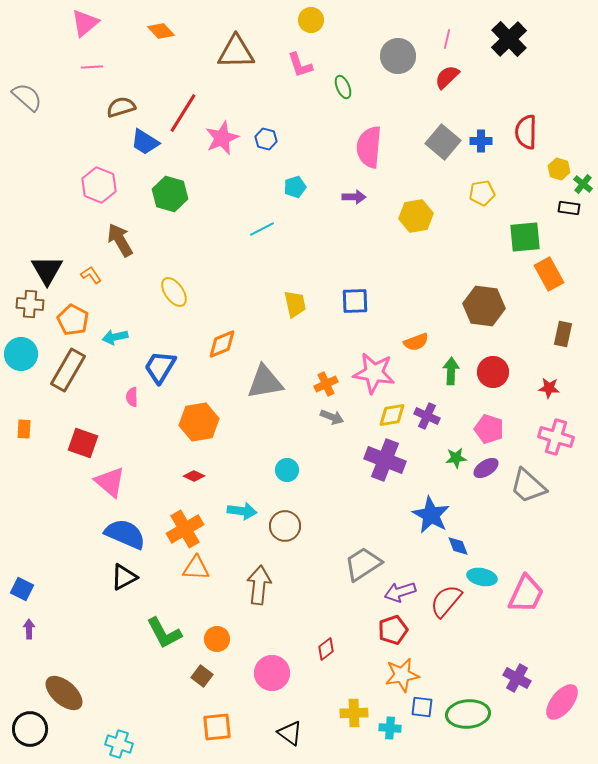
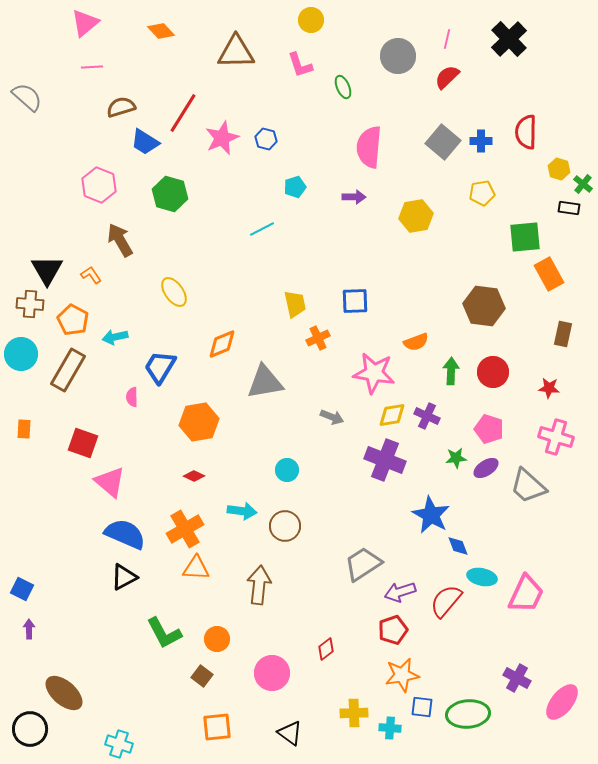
orange cross at (326, 384): moved 8 px left, 46 px up
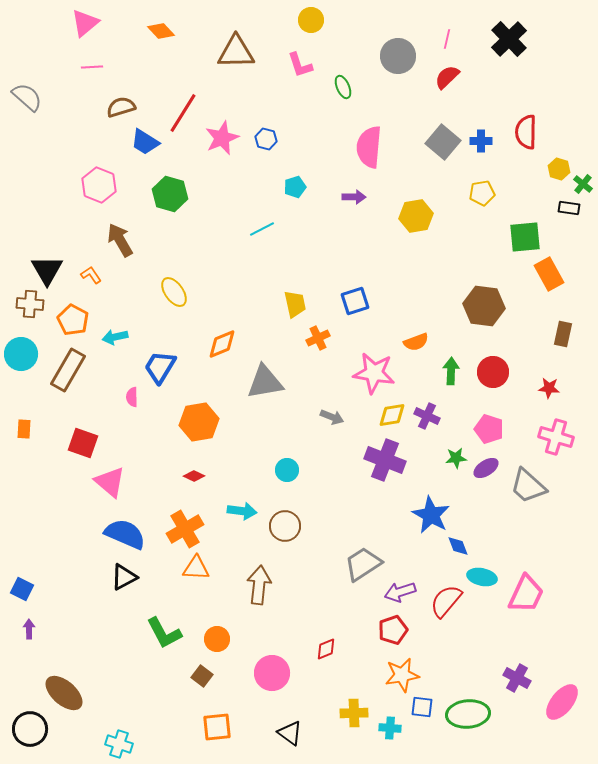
blue square at (355, 301): rotated 16 degrees counterclockwise
red diamond at (326, 649): rotated 15 degrees clockwise
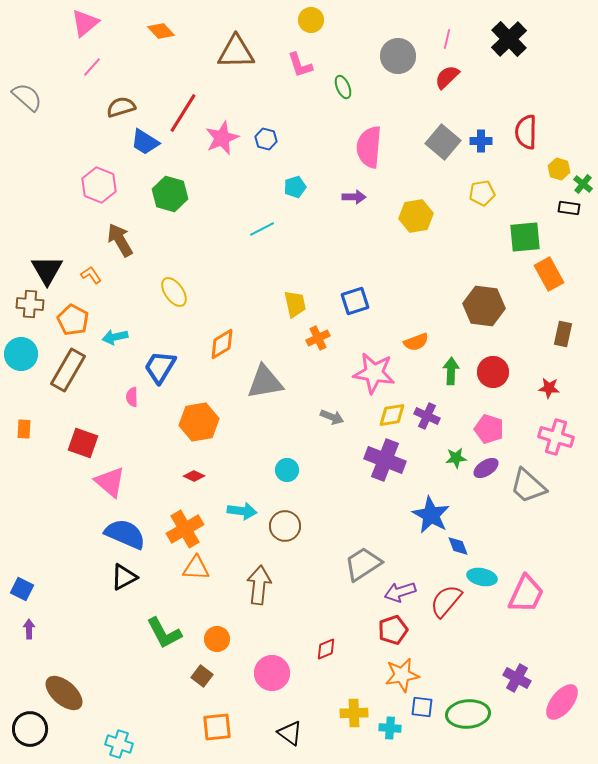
pink line at (92, 67): rotated 45 degrees counterclockwise
orange diamond at (222, 344): rotated 8 degrees counterclockwise
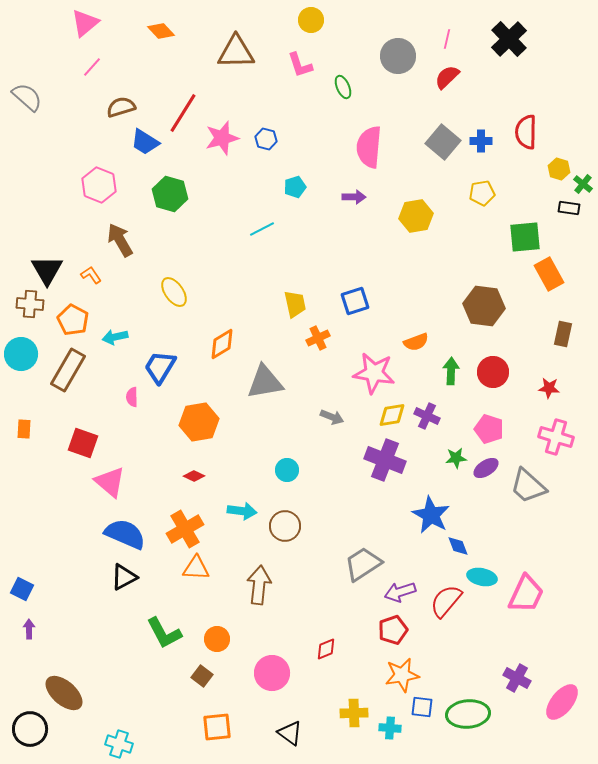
pink star at (222, 138): rotated 8 degrees clockwise
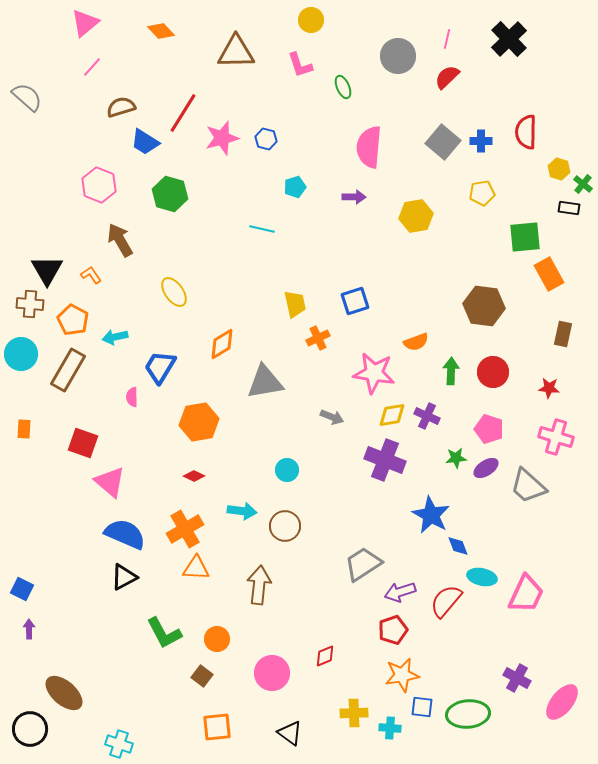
cyan line at (262, 229): rotated 40 degrees clockwise
red diamond at (326, 649): moved 1 px left, 7 px down
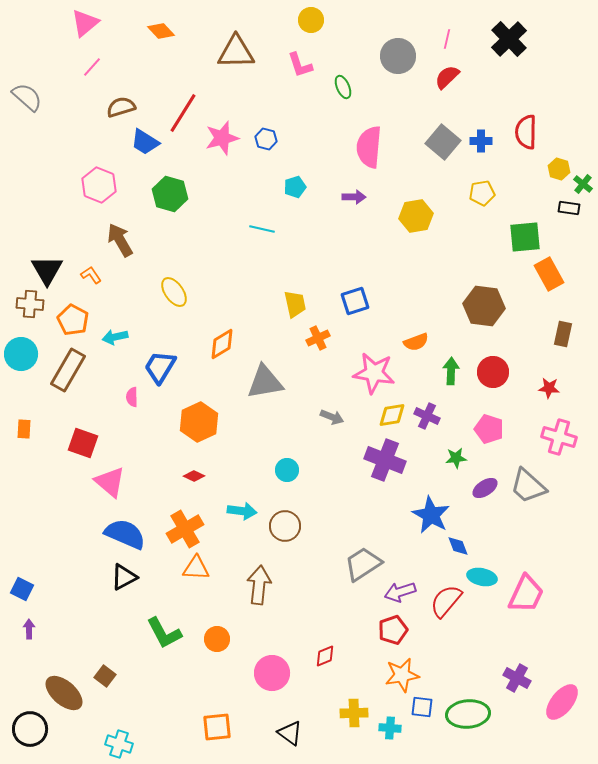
orange hexagon at (199, 422): rotated 15 degrees counterclockwise
pink cross at (556, 437): moved 3 px right
purple ellipse at (486, 468): moved 1 px left, 20 px down
brown square at (202, 676): moved 97 px left
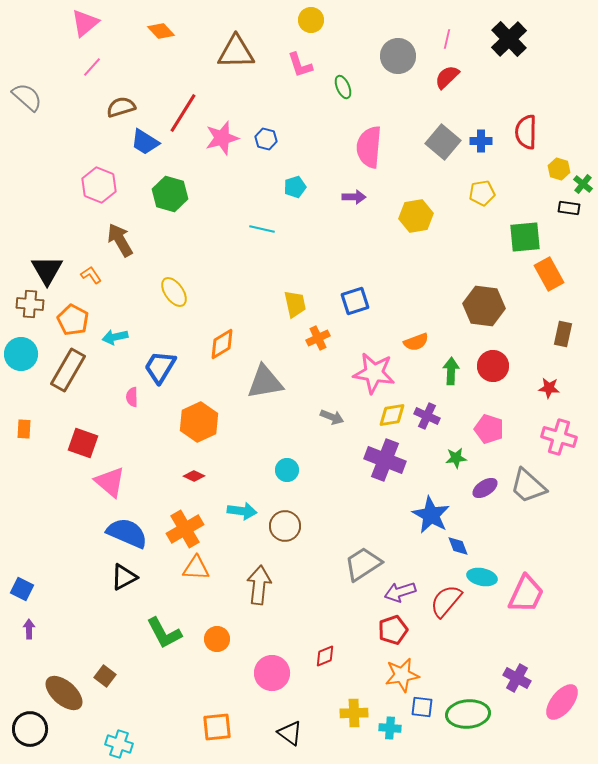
red circle at (493, 372): moved 6 px up
blue semicircle at (125, 534): moved 2 px right, 1 px up
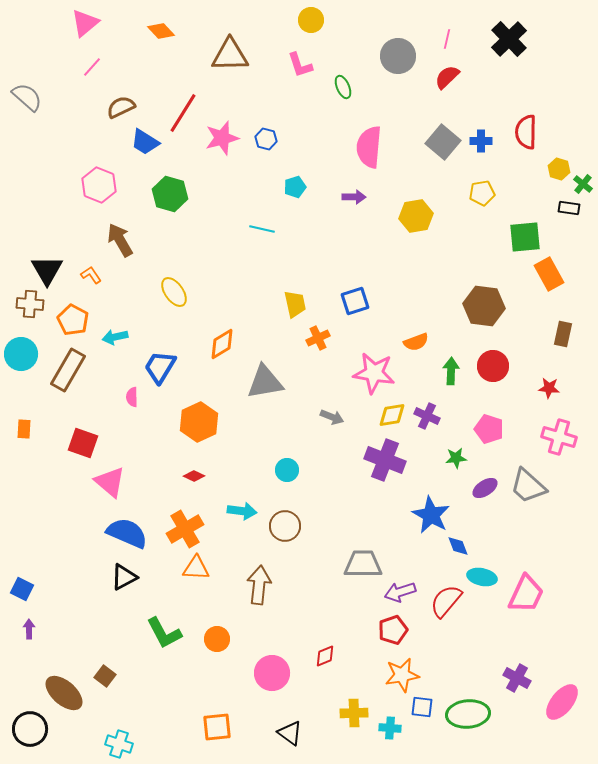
brown triangle at (236, 52): moved 6 px left, 3 px down
brown semicircle at (121, 107): rotated 8 degrees counterclockwise
gray trapezoid at (363, 564): rotated 33 degrees clockwise
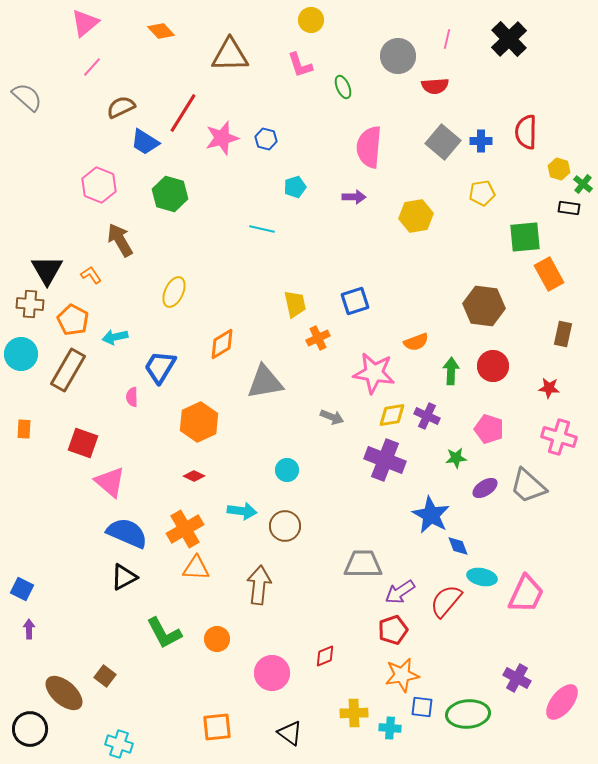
red semicircle at (447, 77): moved 12 px left, 9 px down; rotated 140 degrees counterclockwise
yellow ellipse at (174, 292): rotated 60 degrees clockwise
purple arrow at (400, 592): rotated 16 degrees counterclockwise
